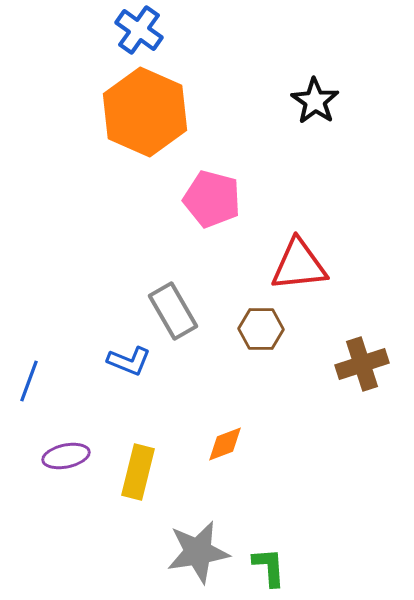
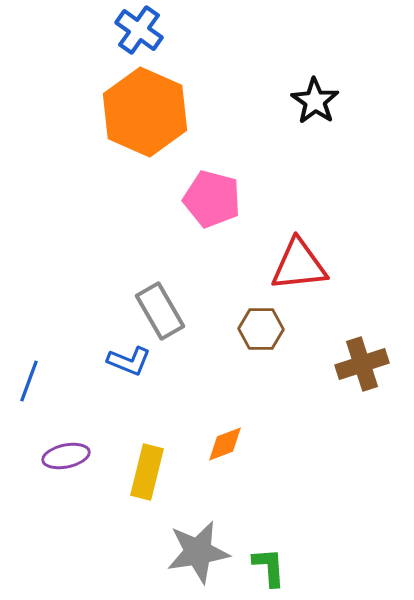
gray rectangle: moved 13 px left
yellow rectangle: moved 9 px right
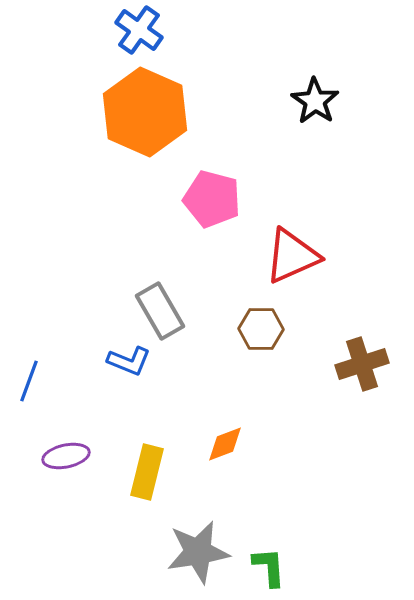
red triangle: moved 7 px left, 9 px up; rotated 18 degrees counterclockwise
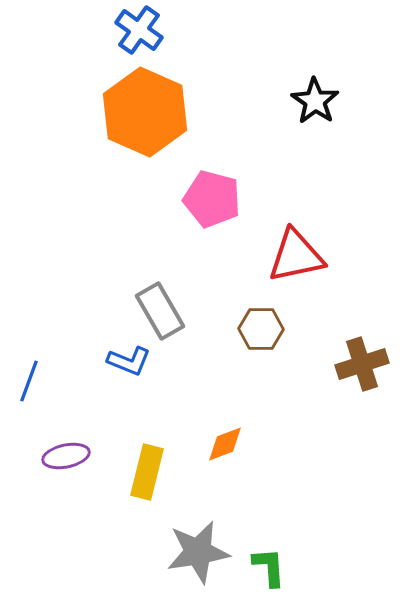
red triangle: moved 4 px right; rotated 12 degrees clockwise
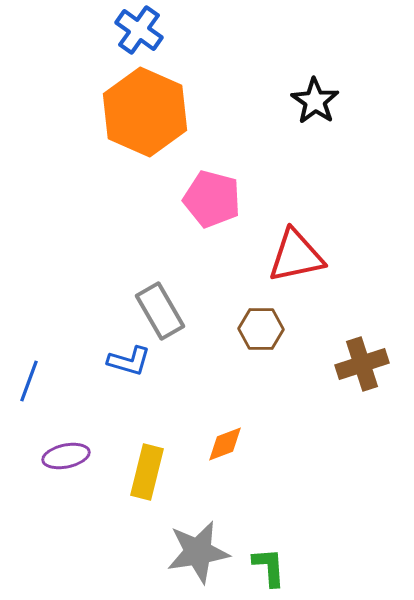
blue L-shape: rotated 6 degrees counterclockwise
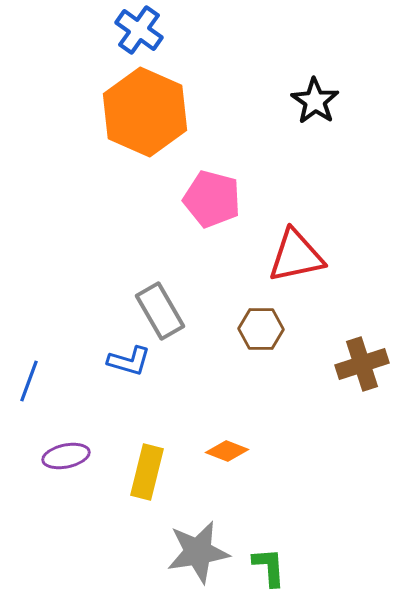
orange diamond: moved 2 px right, 7 px down; rotated 42 degrees clockwise
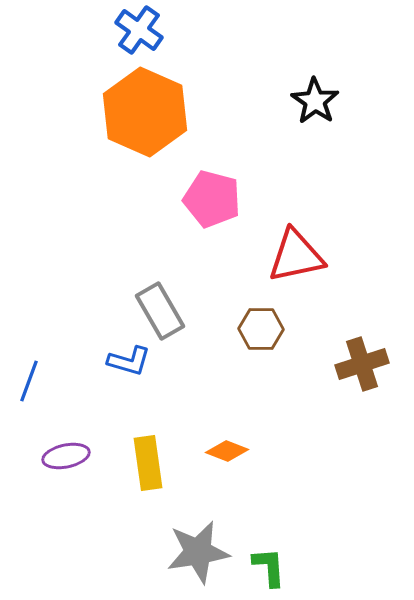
yellow rectangle: moved 1 px right, 9 px up; rotated 22 degrees counterclockwise
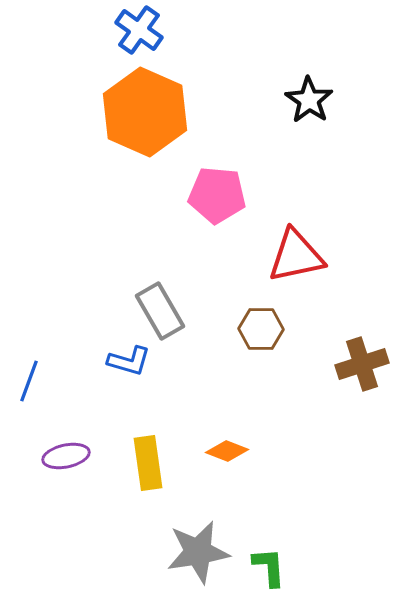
black star: moved 6 px left, 1 px up
pink pentagon: moved 5 px right, 4 px up; rotated 10 degrees counterclockwise
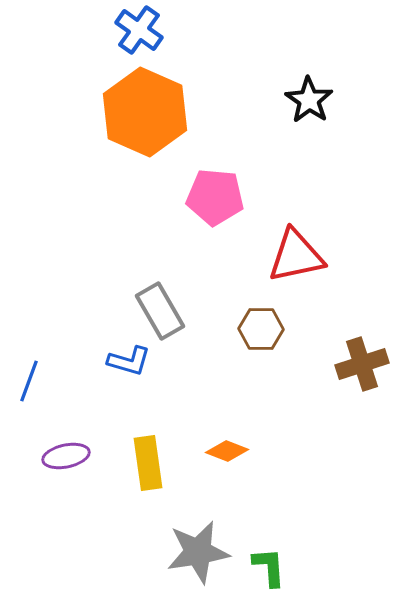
pink pentagon: moved 2 px left, 2 px down
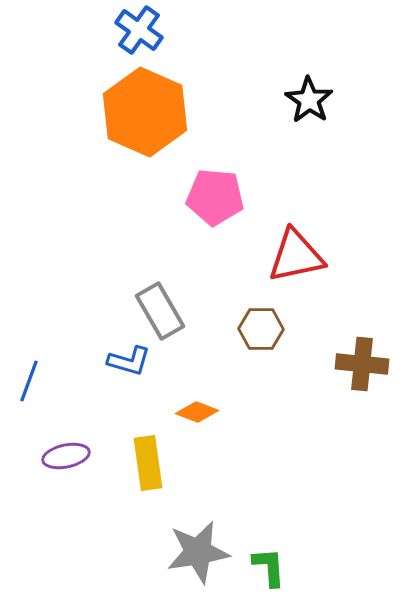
brown cross: rotated 24 degrees clockwise
orange diamond: moved 30 px left, 39 px up
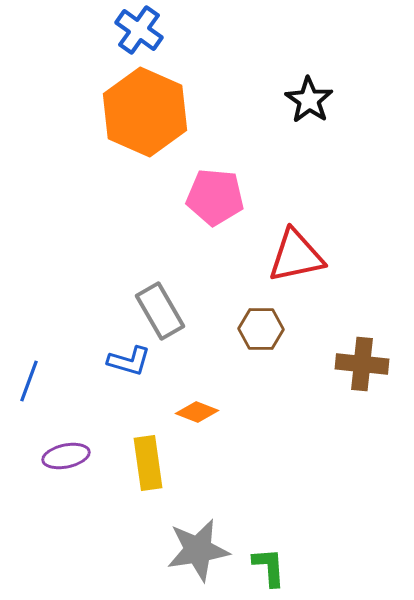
gray star: moved 2 px up
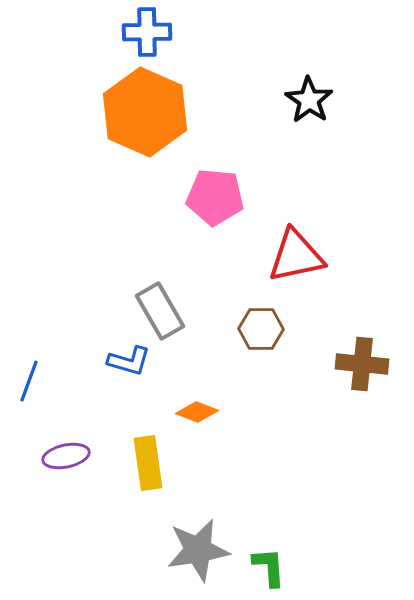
blue cross: moved 8 px right, 2 px down; rotated 36 degrees counterclockwise
